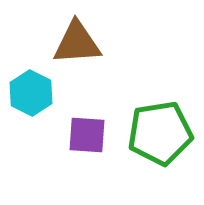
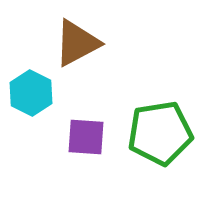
brown triangle: rotated 24 degrees counterclockwise
purple square: moved 1 px left, 2 px down
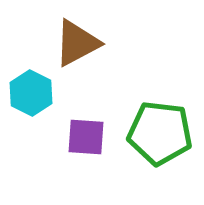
green pentagon: rotated 16 degrees clockwise
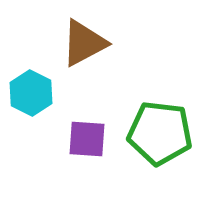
brown triangle: moved 7 px right
purple square: moved 1 px right, 2 px down
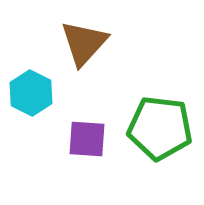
brown triangle: rotated 20 degrees counterclockwise
green pentagon: moved 5 px up
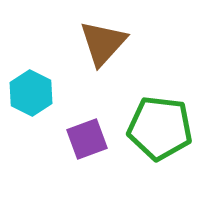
brown triangle: moved 19 px right
purple square: rotated 24 degrees counterclockwise
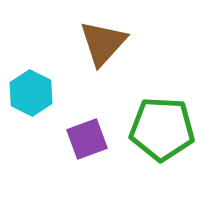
green pentagon: moved 2 px right, 1 px down; rotated 4 degrees counterclockwise
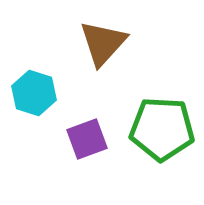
cyan hexagon: moved 3 px right; rotated 9 degrees counterclockwise
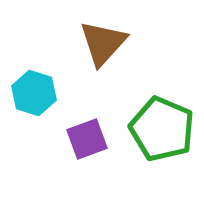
green pentagon: rotated 20 degrees clockwise
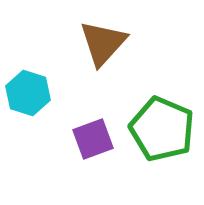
cyan hexagon: moved 6 px left
purple square: moved 6 px right
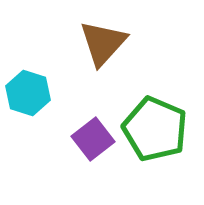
green pentagon: moved 7 px left
purple square: rotated 18 degrees counterclockwise
